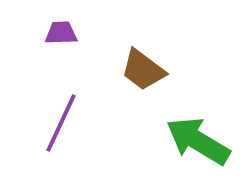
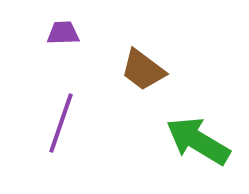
purple trapezoid: moved 2 px right
purple line: rotated 6 degrees counterclockwise
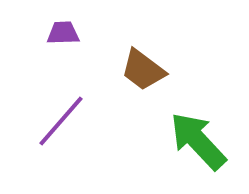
purple line: moved 2 px up; rotated 22 degrees clockwise
green arrow: rotated 16 degrees clockwise
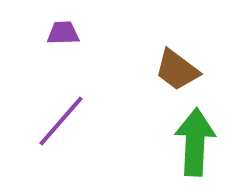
brown trapezoid: moved 34 px right
green arrow: moved 3 px left, 1 px down; rotated 46 degrees clockwise
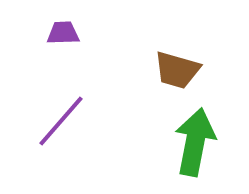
brown trapezoid: rotated 21 degrees counterclockwise
green arrow: rotated 8 degrees clockwise
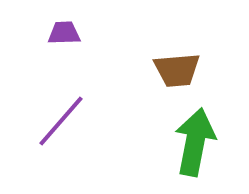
purple trapezoid: moved 1 px right
brown trapezoid: rotated 21 degrees counterclockwise
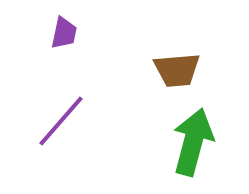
purple trapezoid: rotated 104 degrees clockwise
green arrow: moved 2 px left; rotated 4 degrees clockwise
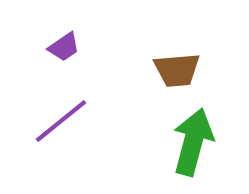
purple trapezoid: moved 14 px down; rotated 44 degrees clockwise
purple line: rotated 10 degrees clockwise
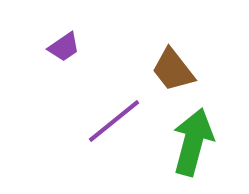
brown trapezoid: moved 4 px left; rotated 57 degrees clockwise
purple line: moved 53 px right
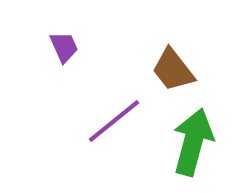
purple trapezoid: rotated 80 degrees counterclockwise
